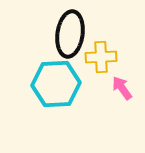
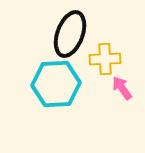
black ellipse: rotated 12 degrees clockwise
yellow cross: moved 4 px right, 2 px down
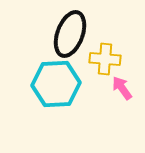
yellow cross: rotated 8 degrees clockwise
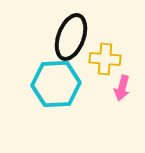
black ellipse: moved 1 px right, 3 px down
pink arrow: rotated 130 degrees counterclockwise
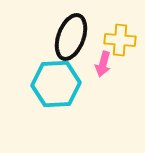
yellow cross: moved 15 px right, 19 px up
pink arrow: moved 19 px left, 24 px up
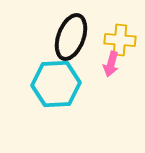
pink arrow: moved 8 px right
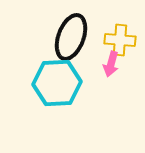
cyan hexagon: moved 1 px right, 1 px up
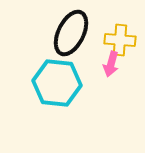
black ellipse: moved 4 px up; rotated 6 degrees clockwise
cyan hexagon: rotated 9 degrees clockwise
